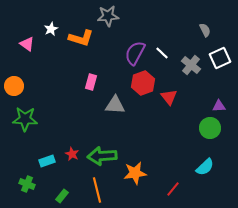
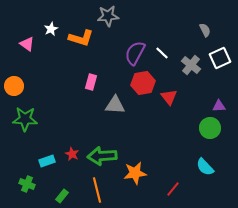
red hexagon: rotated 10 degrees clockwise
cyan semicircle: rotated 90 degrees clockwise
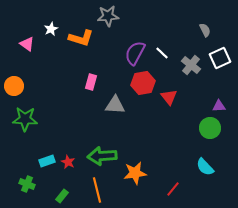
red star: moved 4 px left, 8 px down
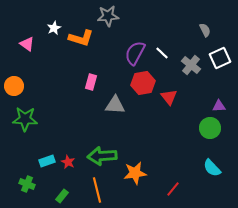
white star: moved 3 px right, 1 px up
cyan semicircle: moved 7 px right, 1 px down
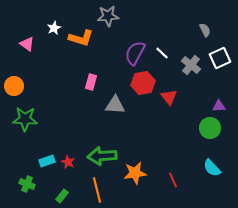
red line: moved 9 px up; rotated 63 degrees counterclockwise
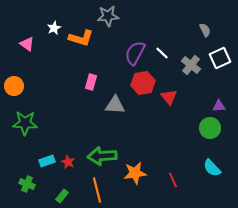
green star: moved 4 px down
